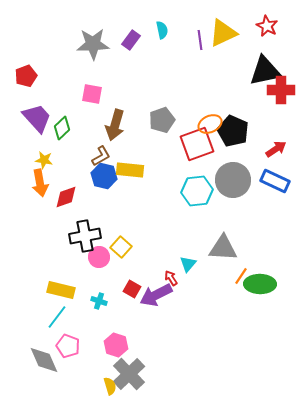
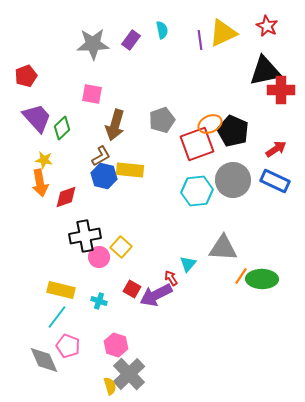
green ellipse at (260, 284): moved 2 px right, 5 px up
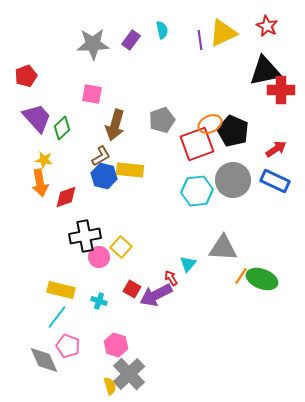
green ellipse at (262, 279): rotated 20 degrees clockwise
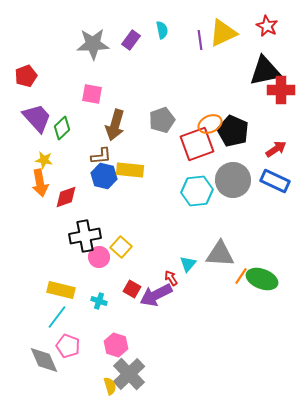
brown L-shape at (101, 156): rotated 25 degrees clockwise
gray triangle at (223, 248): moved 3 px left, 6 px down
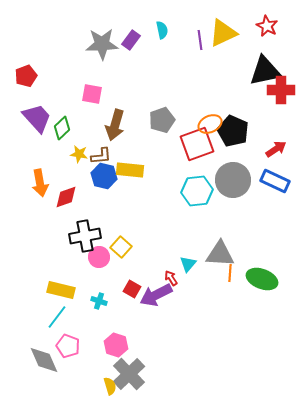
gray star at (93, 44): moved 9 px right
yellow star at (44, 160): moved 35 px right, 6 px up
orange line at (241, 276): moved 11 px left, 3 px up; rotated 30 degrees counterclockwise
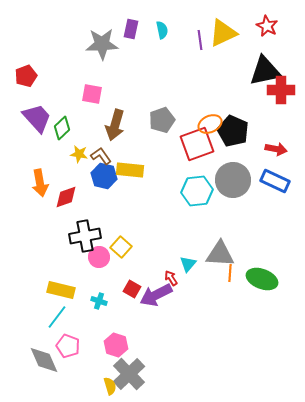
purple rectangle at (131, 40): moved 11 px up; rotated 24 degrees counterclockwise
red arrow at (276, 149): rotated 45 degrees clockwise
brown L-shape at (101, 156): rotated 120 degrees counterclockwise
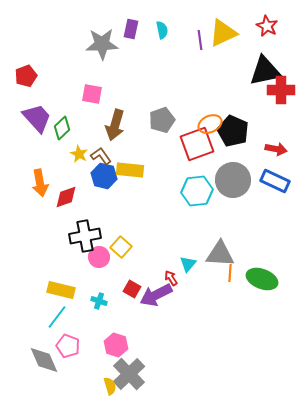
yellow star at (79, 154): rotated 18 degrees clockwise
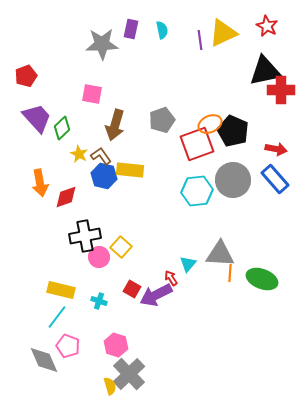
blue rectangle at (275, 181): moved 2 px up; rotated 24 degrees clockwise
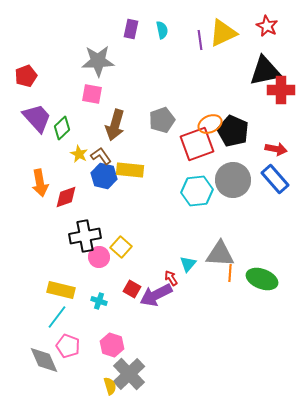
gray star at (102, 44): moved 4 px left, 17 px down
pink hexagon at (116, 345): moved 4 px left
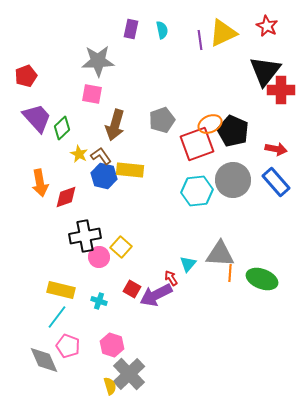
black triangle at (265, 71): rotated 40 degrees counterclockwise
blue rectangle at (275, 179): moved 1 px right, 3 px down
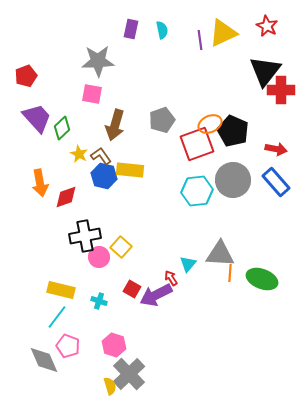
pink hexagon at (112, 345): moved 2 px right
